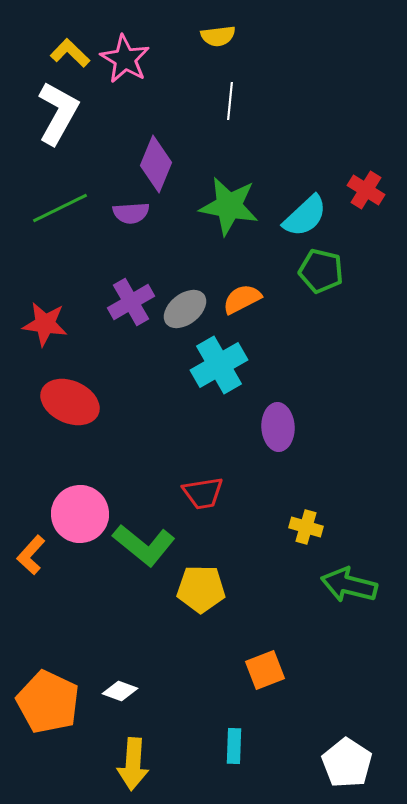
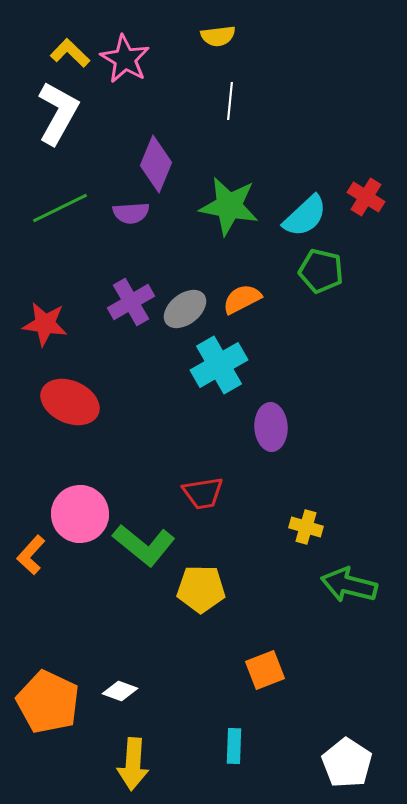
red cross: moved 7 px down
purple ellipse: moved 7 px left
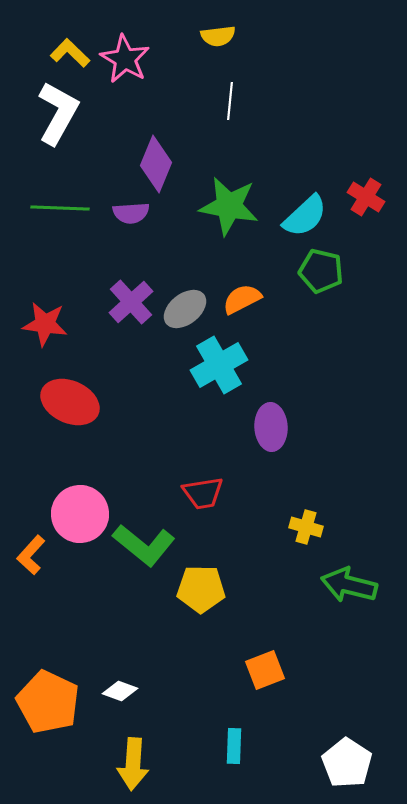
green line: rotated 28 degrees clockwise
purple cross: rotated 12 degrees counterclockwise
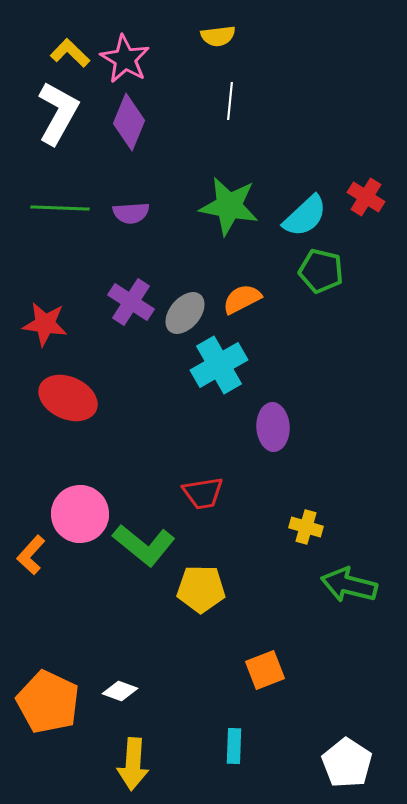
purple diamond: moved 27 px left, 42 px up
purple cross: rotated 15 degrees counterclockwise
gray ellipse: moved 4 px down; rotated 12 degrees counterclockwise
red ellipse: moved 2 px left, 4 px up
purple ellipse: moved 2 px right
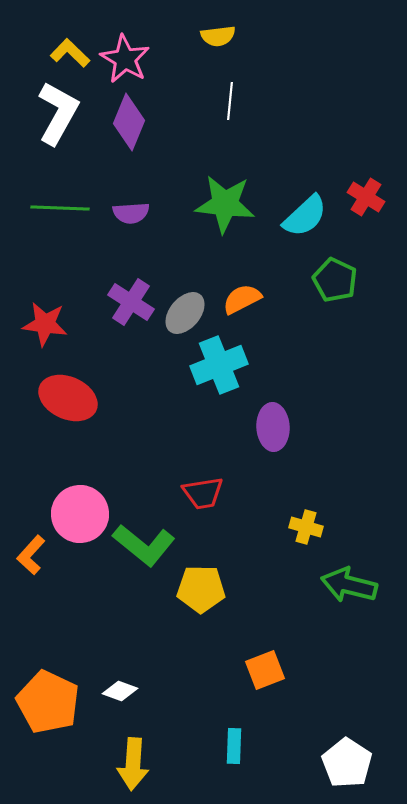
green star: moved 4 px left, 2 px up; rotated 4 degrees counterclockwise
green pentagon: moved 14 px right, 9 px down; rotated 12 degrees clockwise
cyan cross: rotated 8 degrees clockwise
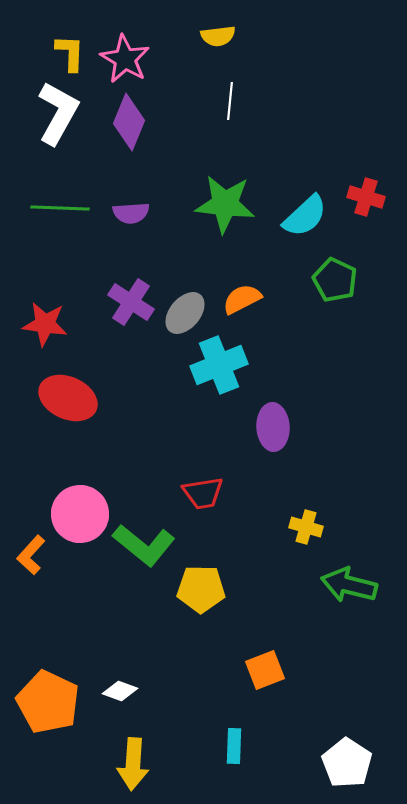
yellow L-shape: rotated 48 degrees clockwise
red cross: rotated 15 degrees counterclockwise
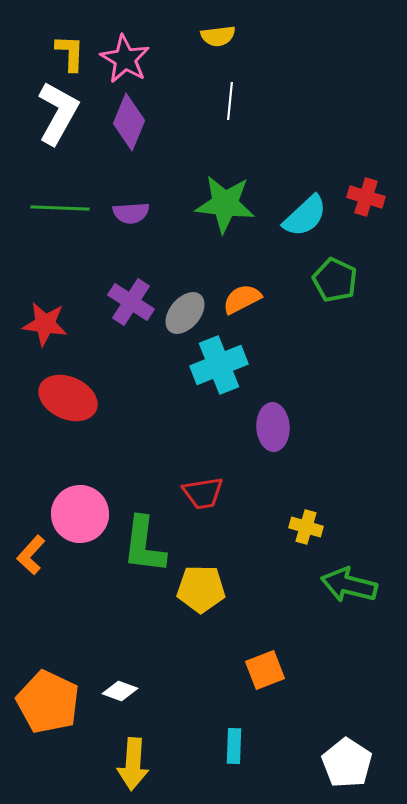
green L-shape: rotated 58 degrees clockwise
